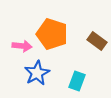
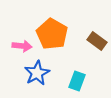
orange pentagon: rotated 12 degrees clockwise
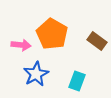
pink arrow: moved 1 px left, 1 px up
blue star: moved 1 px left, 1 px down
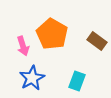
pink arrow: moved 2 px right, 1 px down; rotated 66 degrees clockwise
blue star: moved 4 px left, 4 px down
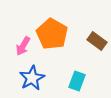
pink arrow: rotated 48 degrees clockwise
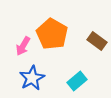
cyan rectangle: rotated 30 degrees clockwise
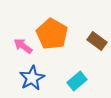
pink arrow: rotated 96 degrees clockwise
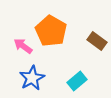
orange pentagon: moved 1 px left, 3 px up
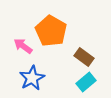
brown rectangle: moved 13 px left, 16 px down
cyan rectangle: moved 9 px right, 1 px down
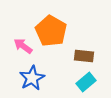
brown rectangle: moved 1 px up; rotated 30 degrees counterclockwise
